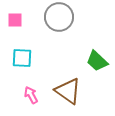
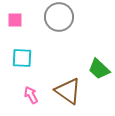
green trapezoid: moved 2 px right, 8 px down
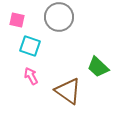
pink square: moved 2 px right; rotated 14 degrees clockwise
cyan square: moved 8 px right, 12 px up; rotated 15 degrees clockwise
green trapezoid: moved 1 px left, 2 px up
pink arrow: moved 19 px up
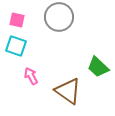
cyan square: moved 14 px left
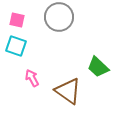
pink arrow: moved 1 px right, 2 px down
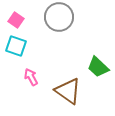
pink square: moved 1 px left; rotated 21 degrees clockwise
pink arrow: moved 1 px left, 1 px up
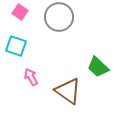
pink square: moved 4 px right, 8 px up
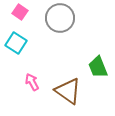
gray circle: moved 1 px right, 1 px down
cyan square: moved 3 px up; rotated 15 degrees clockwise
green trapezoid: rotated 25 degrees clockwise
pink arrow: moved 1 px right, 5 px down
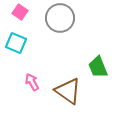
cyan square: rotated 10 degrees counterclockwise
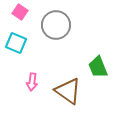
gray circle: moved 4 px left, 7 px down
pink arrow: rotated 144 degrees counterclockwise
